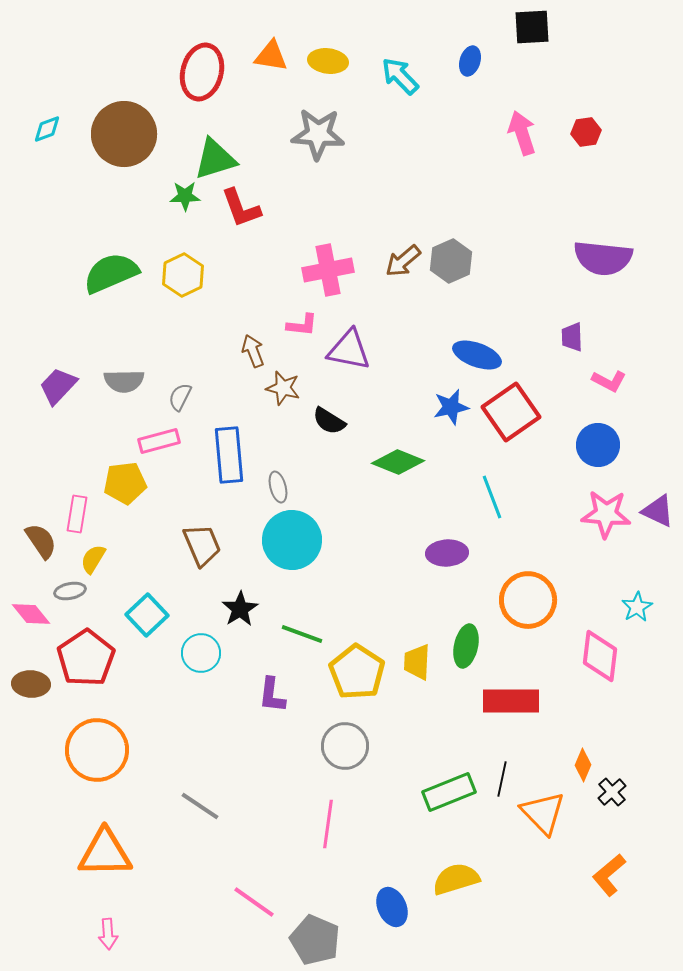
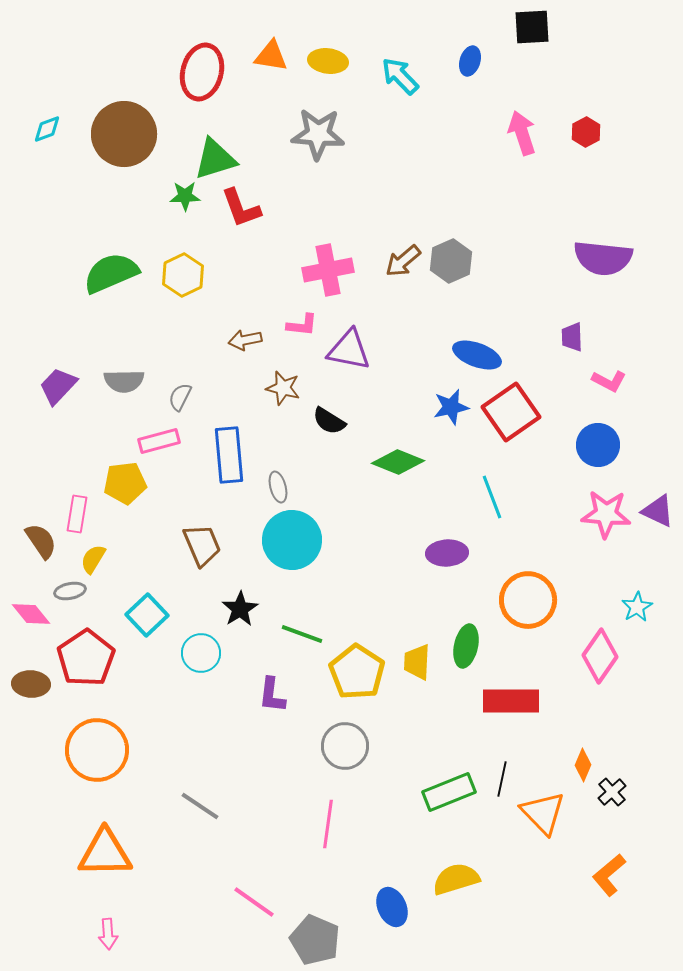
red hexagon at (586, 132): rotated 20 degrees counterclockwise
brown arrow at (253, 351): moved 8 px left, 11 px up; rotated 80 degrees counterclockwise
pink diamond at (600, 656): rotated 28 degrees clockwise
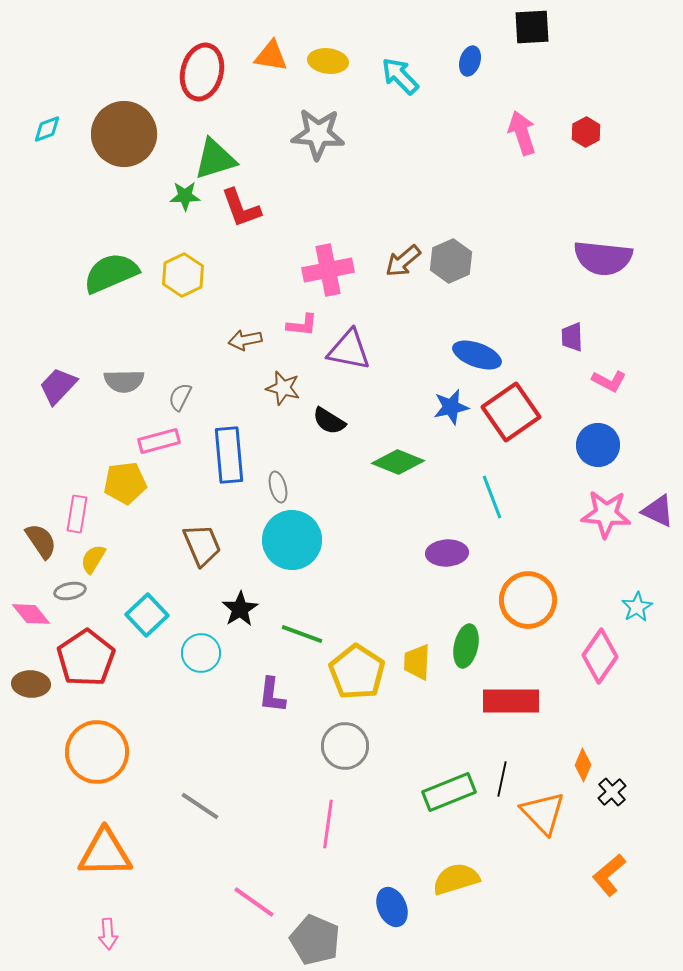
orange circle at (97, 750): moved 2 px down
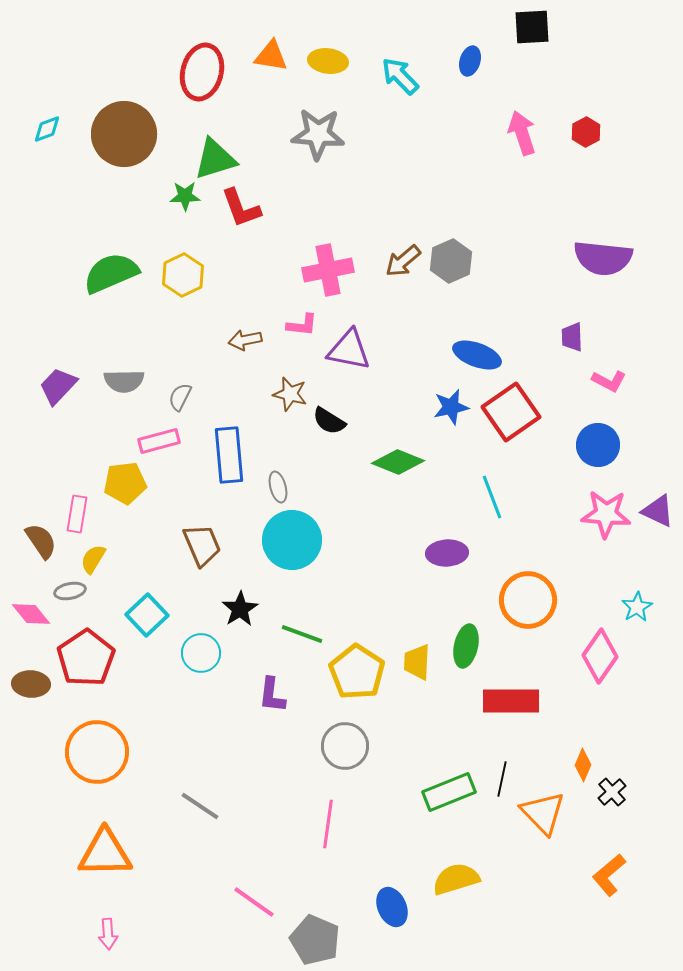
brown star at (283, 388): moved 7 px right, 6 px down
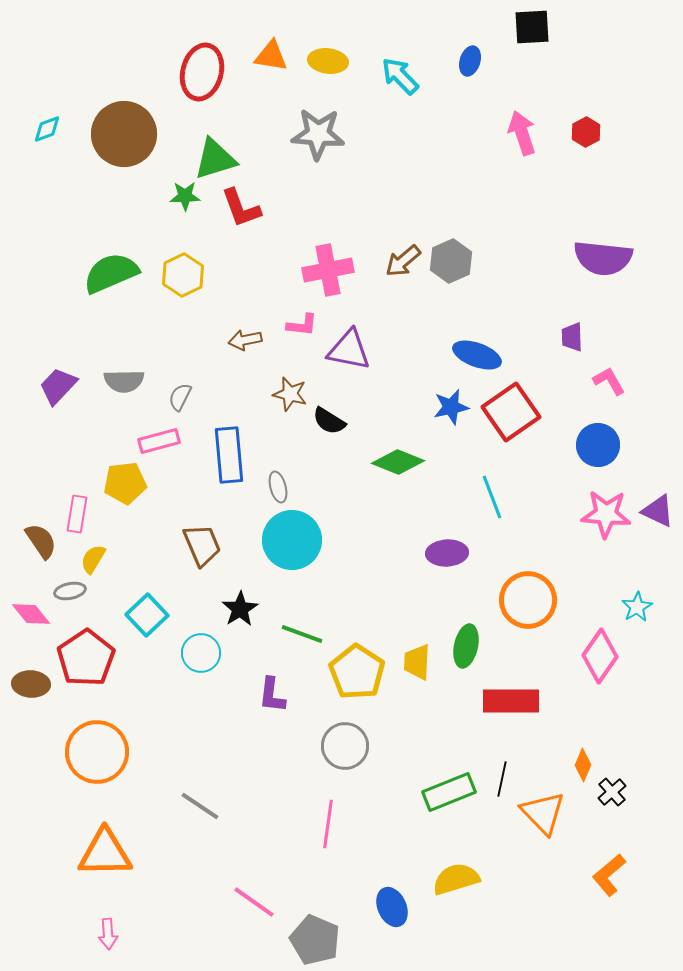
pink L-shape at (609, 381): rotated 148 degrees counterclockwise
